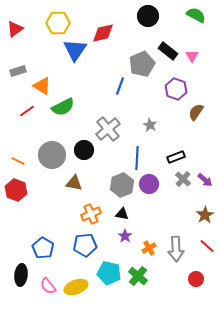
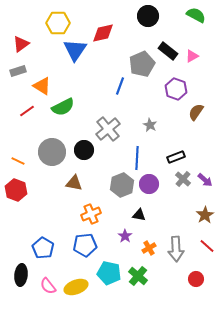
red triangle at (15, 29): moved 6 px right, 15 px down
pink triangle at (192, 56): rotated 32 degrees clockwise
gray circle at (52, 155): moved 3 px up
black triangle at (122, 214): moved 17 px right, 1 px down
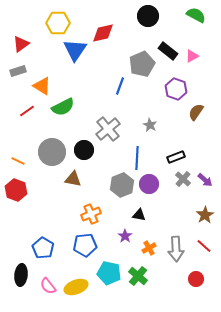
brown triangle at (74, 183): moved 1 px left, 4 px up
red line at (207, 246): moved 3 px left
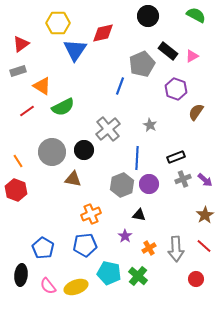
orange line at (18, 161): rotated 32 degrees clockwise
gray cross at (183, 179): rotated 28 degrees clockwise
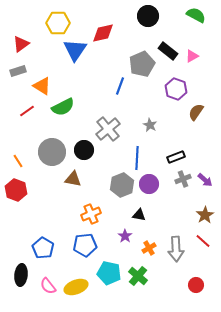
red line at (204, 246): moved 1 px left, 5 px up
red circle at (196, 279): moved 6 px down
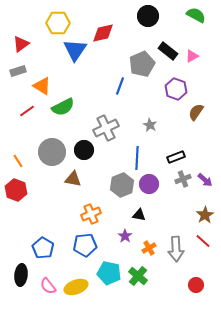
gray cross at (108, 129): moved 2 px left, 1 px up; rotated 15 degrees clockwise
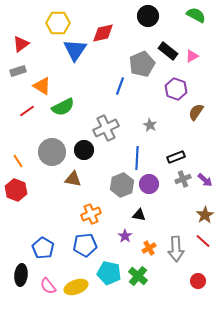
red circle at (196, 285): moved 2 px right, 4 px up
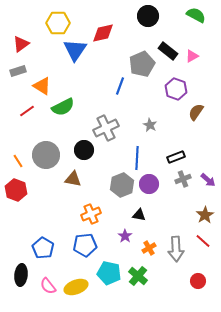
gray circle at (52, 152): moved 6 px left, 3 px down
purple arrow at (205, 180): moved 3 px right
